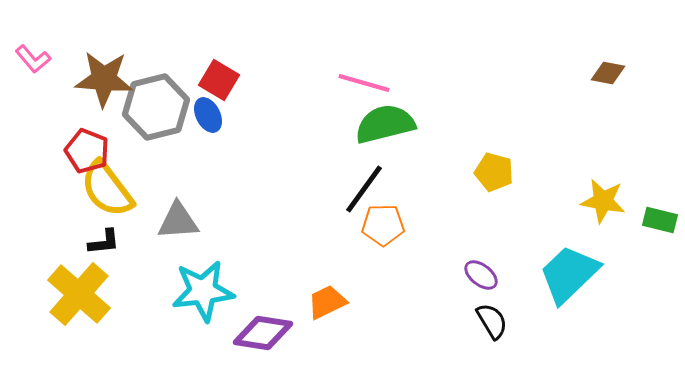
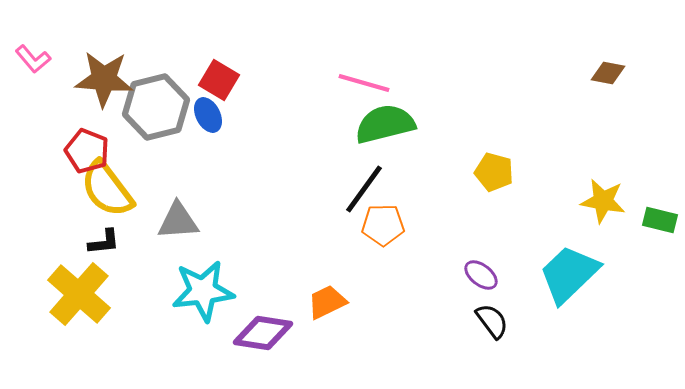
black semicircle: rotated 6 degrees counterclockwise
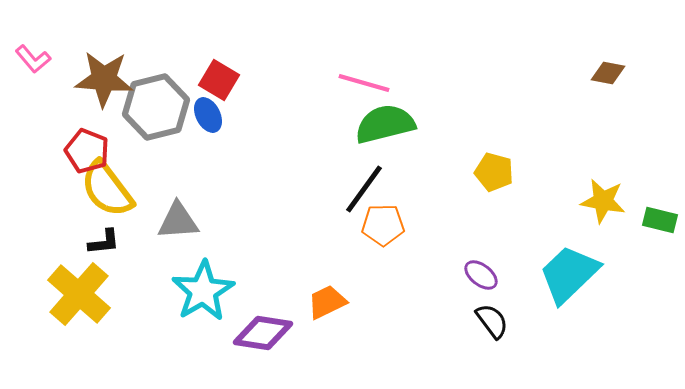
cyan star: rotated 24 degrees counterclockwise
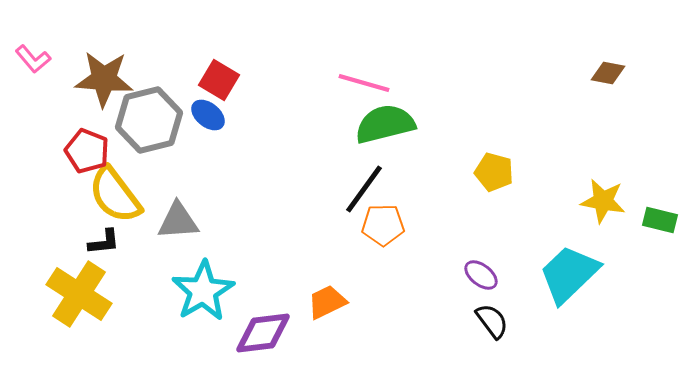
gray hexagon: moved 7 px left, 13 px down
blue ellipse: rotated 24 degrees counterclockwise
yellow semicircle: moved 8 px right, 6 px down
yellow cross: rotated 8 degrees counterclockwise
purple diamond: rotated 16 degrees counterclockwise
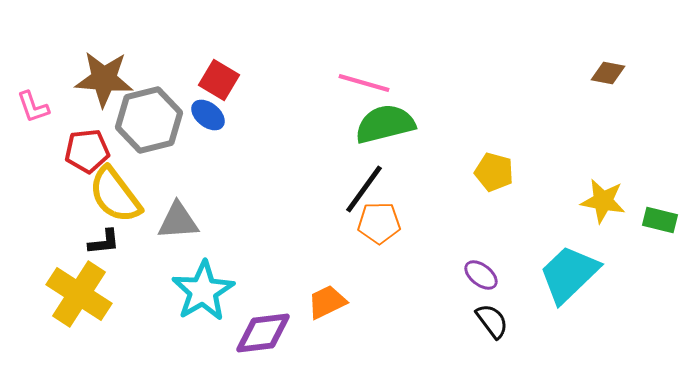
pink L-shape: moved 48 px down; rotated 21 degrees clockwise
red pentagon: rotated 27 degrees counterclockwise
orange pentagon: moved 4 px left, 2 px up
